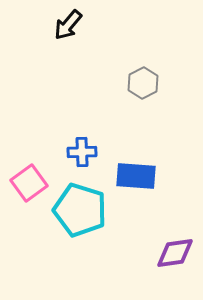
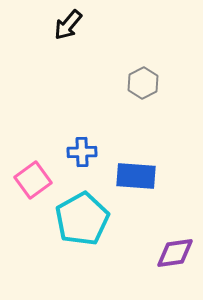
pink square: moved 4 px right, 3 px up
cyan pentagon: moved 2 px right, 9 px down; rotated 26 degrees clockwise
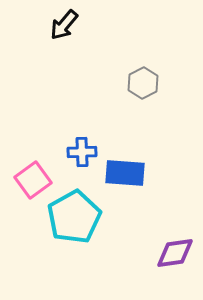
black arrow: moved 4 px left
blue rectangle: moved 11 px left, 3 px up
cyan pentagon: moved 8 px left, 2 px up
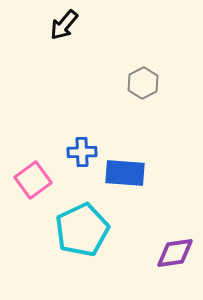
cyan pentagon: moved 8 px right, 13 px down; rotated 4 degrees clockwise
